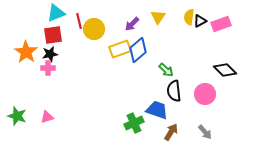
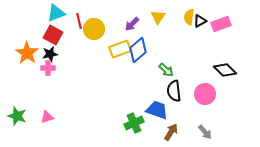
red square: rotated 36 degrees clockwise
orange star: moved 1 px right, 1 px down
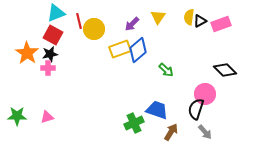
black semicircle: moved 22 px right, 18 px down; rotated 25 degrees clockwise
green star: rotated 18 degrees counterclockwise
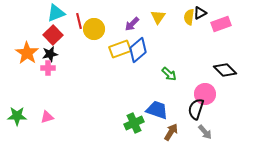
black triangle: moved 8 px up
red square: rotated 18 degrees clockwise
green arrow: moved 3 px right, 4 px down
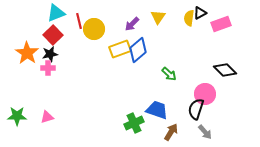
yellow semicircle: moved 1 px down
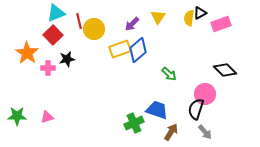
black star: moved 17 px right, 5 px down
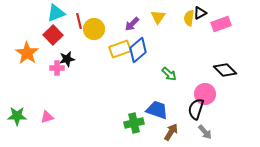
pink cross: moved 9 px right
green cross: rotated 12 degrees clockwise
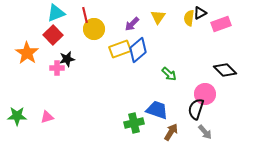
red line: moved 6 px right, 6 px up
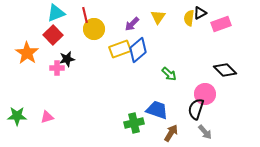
brown arrow: moved 1 px down
